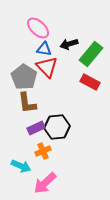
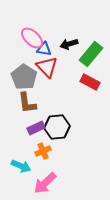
pink ellipse: moved 6 px left, 10 px down
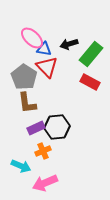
pink arrow: rotated 20 degrees clockwise
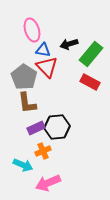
pink ellipse: moved 8 px up; rotated 30 degrees clockwise
blue triangle: moved 1 px left, 1 px down
cyan arrow: moved 2 px right, 1 px up
pink arrow: moved 3 px right
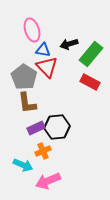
pink arrow: moved 2 px up
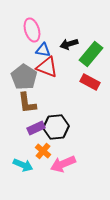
red triangle: rotated 25 degrees counterclockwise
black hexagon: moved 1 px left
orange cross: rotated 28 degrees counterclockwise
pink arrow: moved 15 px right, 17 px up
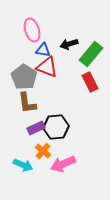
red rectangle: rotated 36 degrees clockwise
